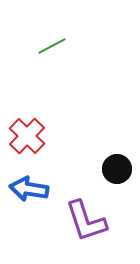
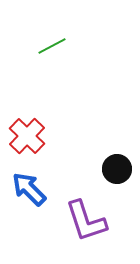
blue arrow: rotated 36 degrees clockwise
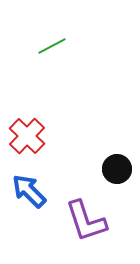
blue arrow: moved 2 px down
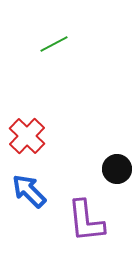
green line: moved 2 px right, 2 px up
purple L-shape: rotated 12 degrees clockwise
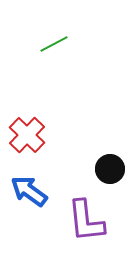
red cross: moved 1 px up
black circle: moved 7 px left
blue arrow: rotated 9 degrees counterclockwise
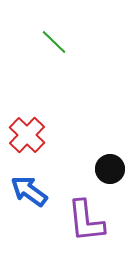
green line: moved 2 px up; rotated 72 degrees clockwise
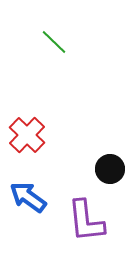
blue arrow: moved 1 px left, 6 px down
